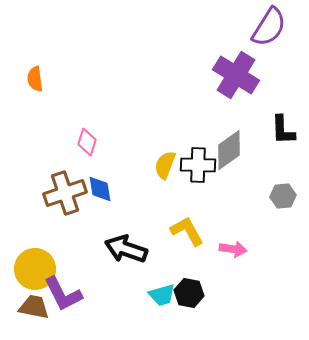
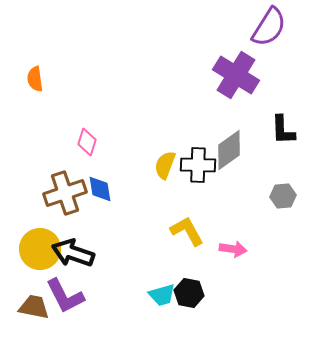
black arrow: moved 53 px left, 4 px down
yellow circle: moved 5 px right, 20 px up
purple L-shape: moved 2 px right, 2 px down
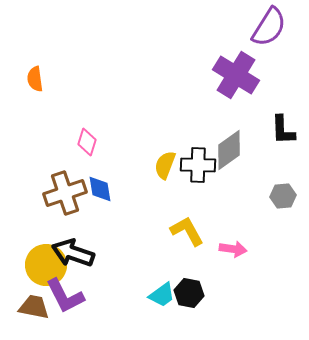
yellow circle: moved 6 px right, 16 px down
cyan trapezoid: rotated 20 degrees counterclockwise
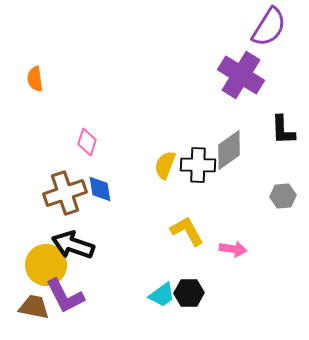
purple cross: moved 5 px right
black arrow: moved 8 px up
black hexagon: rotated 12 degrees counterclockwise
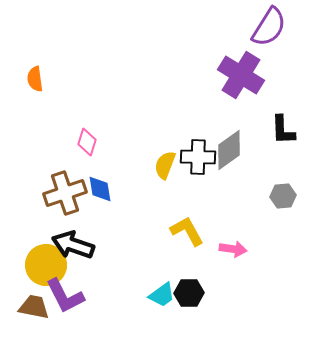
black cross: moved 8 px up
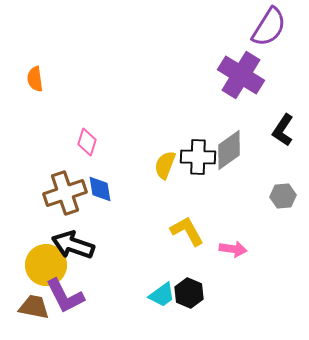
black L-shape: rotated 36 degrees clockwise
black hexagon: rotated 24 degrees clockwise
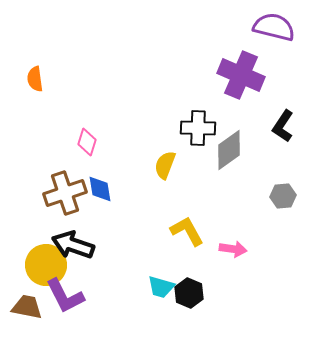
purple semicircle: moved 5 px right; rotated 108 degrees counterclockwise
purple cross: rotated 9 degrees counterclockwise
black L-shape: moved 4 px up
black cross: moved 29 px up
cyan trapezoid: moved 1 px left, 8 px up; rotated 52 degrees clockwise
brown trapezoid: moved 7 px left
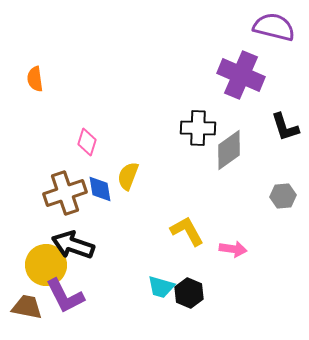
black L-shape: moved 2 px right, 1 px down; rotated 52 degrees counterclockwise
yellow semicircle: moved 37 px left, 11 px down
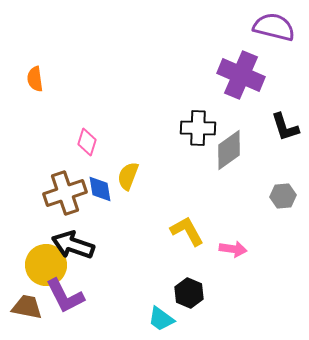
cyan trapezoid: moved 32 px down; rotated 20 degrees clockwise
